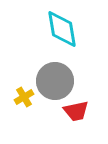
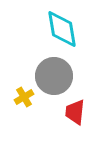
gray circle: moved 1 px left, 5 px up
red trapezoid: moved 1 px left, 1 px down; rotated 108 degrees clockwise
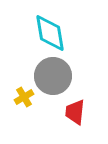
cyan diamond: moved 12 px left, 4 px down
gray circle: moved 1 px left
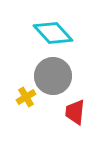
cyan diamond: moved 3 px right; rotated 33 degrees counterclockwise
yellow cross: moved 2 px right
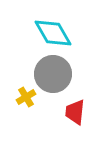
cyan diamond: rotated 12 degrees clockwise
gray circle: moved 2 px up
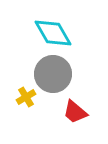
red trapezoid: rotated 56 degrees counterclockwise
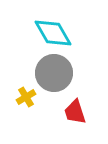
gray circle: moved 1 px right, 1 px up
red trapezoid: rotated 32 degrees clockwise
